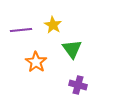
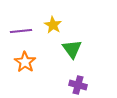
purple line: moved 1 px down
orange star: moved 11 px left
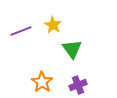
purple line: rotated 15 degrees counterclockwise
orange star: moved 17 px right, 20 px down
purple cross: rotated 36 degrees counterclockwise
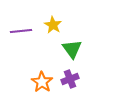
purple line: rotated 15 degrees clockwise
purple cross: moved 8 px left, 6 px up
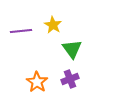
orange star: moved 5 px left
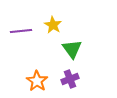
orange star: moved 1 px up
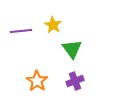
purple cross: moved 5 px right, 2 px down
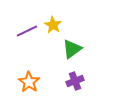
purple line: moved 6 px right; rotated 20 degrees counterclockwise
green triangle: rotated 30 degrees clockwise
orange star: moved 8 px left, 1 px down
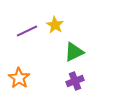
yellow star: moved 2 px right
green triangle: moved 2 px right, 3 px down; rotated 10 degrees clockwise
orange star: moved 10 px left, 4 px up
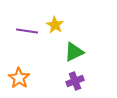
purple line: rotated 35 degrees clockwise
